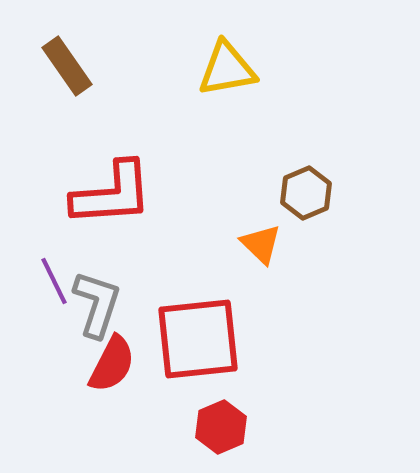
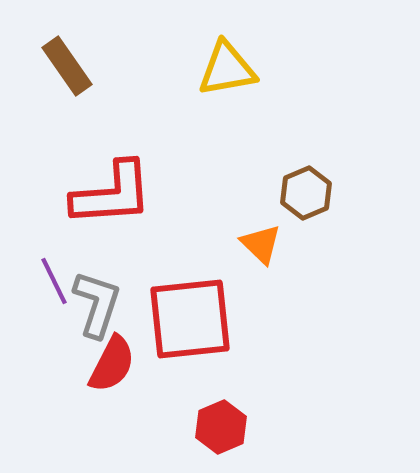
red square: moved 8 px left, 20 px up
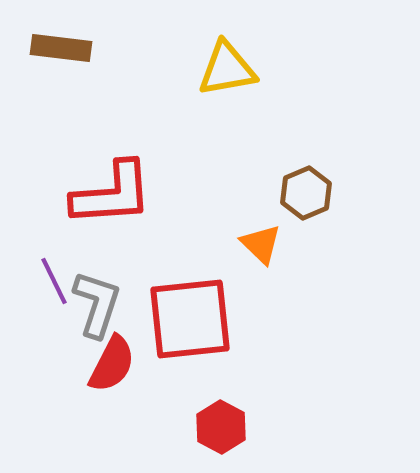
brown rectangle: moved 6 px left, 18 px up; rotated 48 degrees counterclockwise
red hexagon: rotated 9 degrees counterclockwise
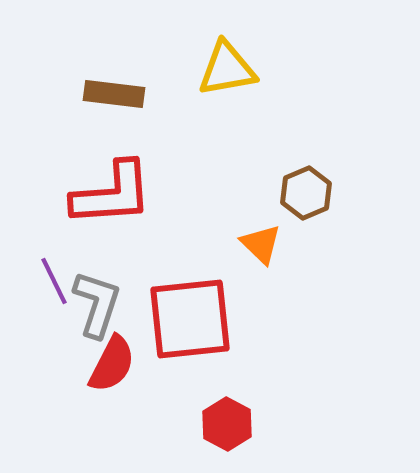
brown rectangle: moved 53 px right, 46 px down
red hexagon: moved 6 px right, 3 px up
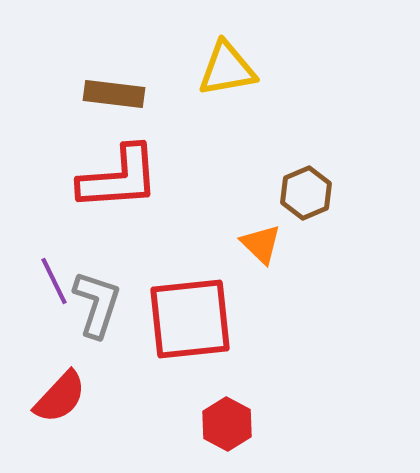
red L-shape: moved 7 px right, 16 px up
red semicircle: moved 52 px left, 33 px down; rotated 16 degrees clockwise
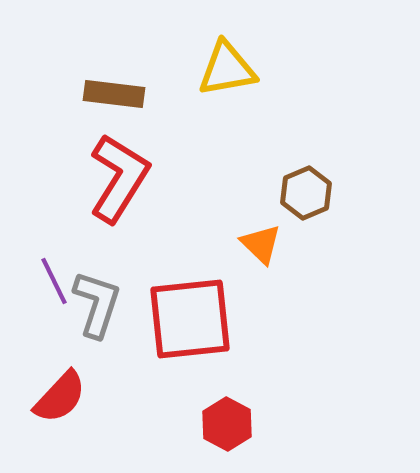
red L-shape: rotated 54 degrees counterclockwise
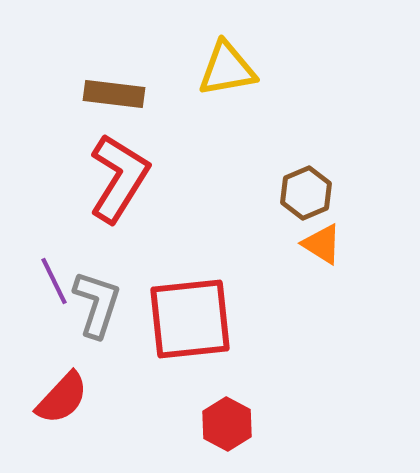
orange triangle: moved 61 px right; rotated 12 degrees counterclockwise
red semicircle: moved 2 px right, 1 px down
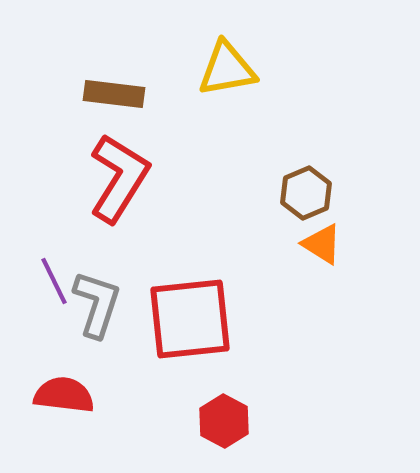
red semicircle: moved 2 px right, 3 px up; rotated 126 degrees counterclockwise
red hexagon: moved 3 px left, 3 px up
